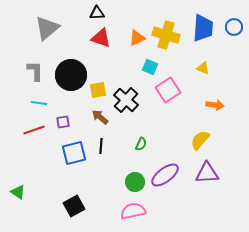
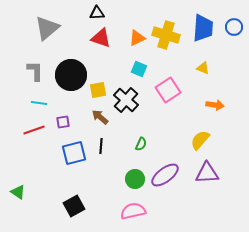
cyan square: moved 11 px left, 2 px down
green circle: moved 3 px up
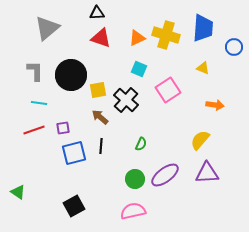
blue circle: moved 20 px down
purple square: moved 6 px down
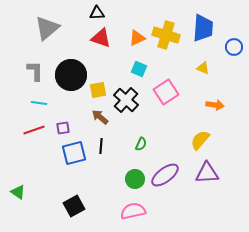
pink square: moved 2 px left, 2 px down
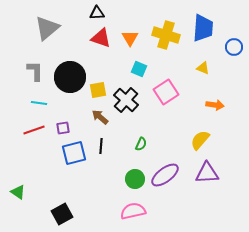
orange triangle: moved 7 px left; rotated 36 degrees counterclockwise
black circle: moved 1 px left, 2 px down
black square: moved 12 px left, 8 px down
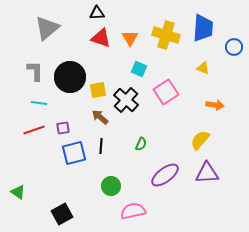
green circle: moved 24 px left, 7 px down
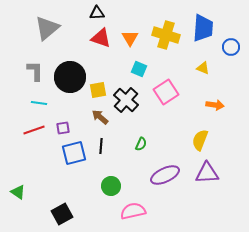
blue circle: moved 3 px left
yellow semicircle: rotated 20 degrees counterclockwise
purple ellipse: rotated 12 degrees clockwise
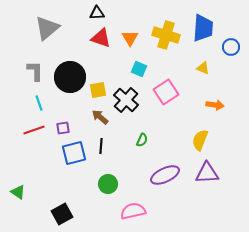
cyan line: rotated 63 degrees clockwise
green semicircle: moved 1 px right, 4 px up
green circle: moved 3 px left, 2 px up
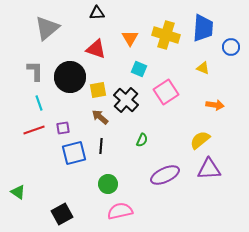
red triangle: moved 5 px left, 11 px down
yellow semicircle: rotated 30 degrees clockwise
purple triangle: moved 2 px right, 4 px up
pink semicircle: moved 13 px left
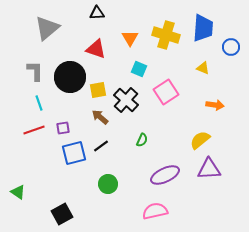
black line: rotated 49 degrees clockwise
pink semicircle: moved 35 px right
